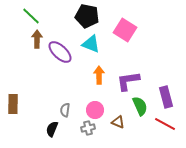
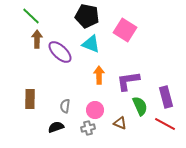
brown rectangle: moved 17 px right, 5 px up
gray semicircle: moved 4 px up
brown triangle: moved 2 px right, 1 px down
black semicircle: moved 4 px right, 2 px up; rotated 49 degrees clockwise
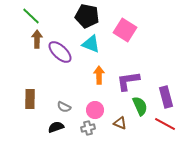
gray semicircle: moved 1 px left, 1 px down; rotated 72 degrees counterclockwise
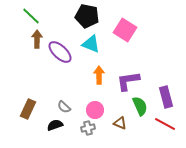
brown rectangle: moved 2 px left, 10 px down; rotated 24 degrees clockwise
gray semicircle: rotated 16 degrees clockwise
black semicircle: moved 1 px left, 2 px up
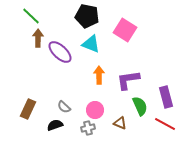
brown arrow: moved 1 px right, 1 px up
purple L-shape: moved 1 px up
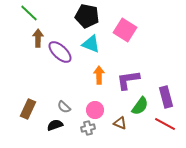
green line: moved 2 px left, 3 px up
green semicircle: rotated 60 degrees clockwise
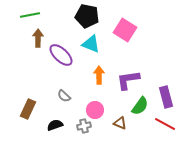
green line: moved 1 px right, 2 px down; rotated 54 degrees counterclockwise
purple ellipse: moved 1 px right, 3 px down
gray semicircle: moved 11 px up
gray cross: moved 4 px left, 2 px up
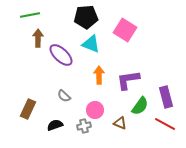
black pentagon: moved 1 px left, 1 px down; rotated 15 degrees counterclockwise
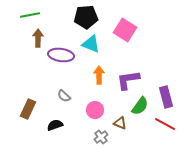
purple ellipse: rotated 35 degrees counterclockwise
gray cross: moved 17 px right, 11 px down; rotated 24 degrees counterclockwise
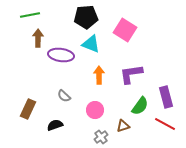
purple L-shape: moved 3 px right, 6 px up
brown triangle: moved 3 px right, 3 px down; rotated 40 degrees counterclockwise
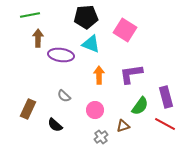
black semicircle: rotated 119 degrees counterclockwise
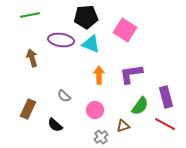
brown arrow: moved 6 px left, 20 px down; rotated 18 degrees counterclockwise
purple ellipse: moved 15 px up
